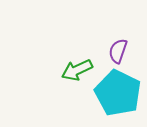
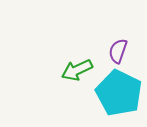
cyan pentagon: moved 1 px right
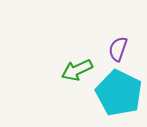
purple semicircle: moved 2 px up
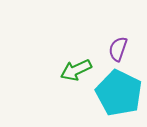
green arrow: moved 1 px left
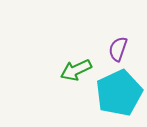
cyan pentagon: rotated 21 degrees clockwise
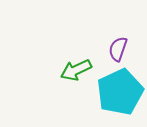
cyan pentagon: moved 1 px right, 1 px up
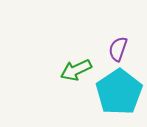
cyan pentagon: moved 1 px left; rotated 9 degrees counterclockwise
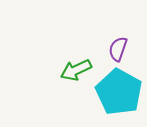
cyan pentagon: rotated 9 degrees counterclockwise
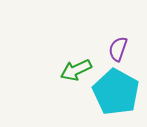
cyan pentagon: moved 3 px left
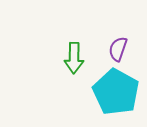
green arrow: moved 2 px left, 12 px up; rotated 64 degrees counterclockwise
